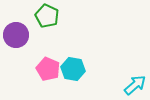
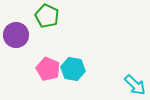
cyan arrow: rotated 85 degrees clockwise
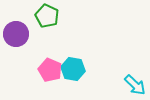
purple circle: moved 1 px up
pink pentagon: moved 2 px right, 1 px down
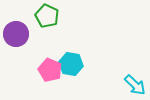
cyan hexagon: moved 2 px left, 5 px up
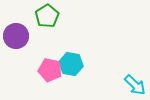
green pentagon: rotated 15 degrees clockwise
purple circle: moved 2 px down
pink pentagon: rotated 10 degrees counterclockwise
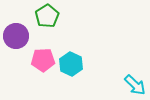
cyan hexagon: rotated 15 degrees clockwise
pink pentagon: moved 7 px left, 10 px up; rotated 15 degrees counterclockwise
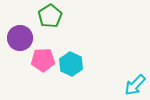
green pentagon: moved 3 px right
purple circle: moved 4 px right, 2 px down
cyan arrow: rotated 90 degrees clockwise
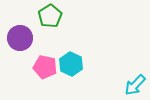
pink pentagon: moved 2 px right, 7 px down; rotated 15 degrees clockwise
